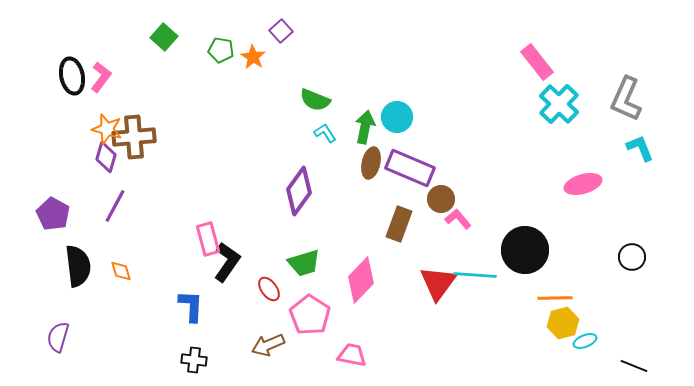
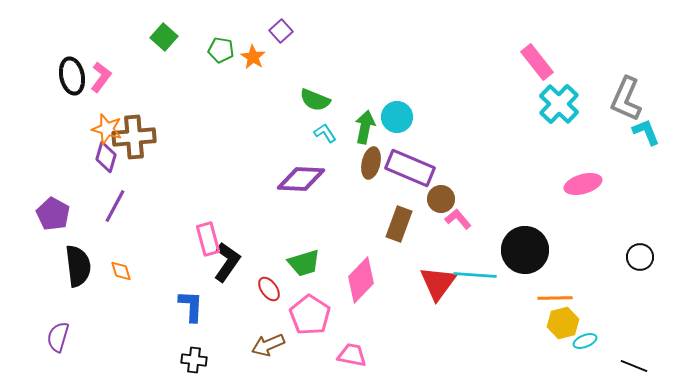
cyan L-shape at (640, 148): moved 6 px right, 16 px up
purple diamond at (299, 191): moved 2 px right, 12 px up; rotated 57 degrees clockwise
black circle at (632, 257): moved 8 px right
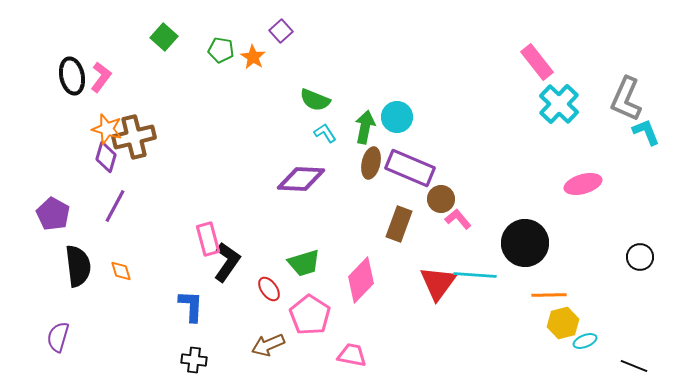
brown cross at (134, 137): rotated 9 degrees counterclockwise
black circle at (525, 250): moved 7 px up
orange line at (555, 298): moved 6 px left, 3 px up
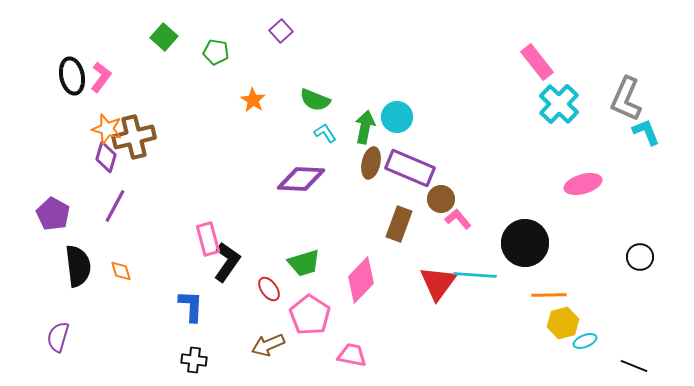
green pentagon at (221, 50): moved 5 px left, 2 px down
orange star at (253, 57): moved 43 px down
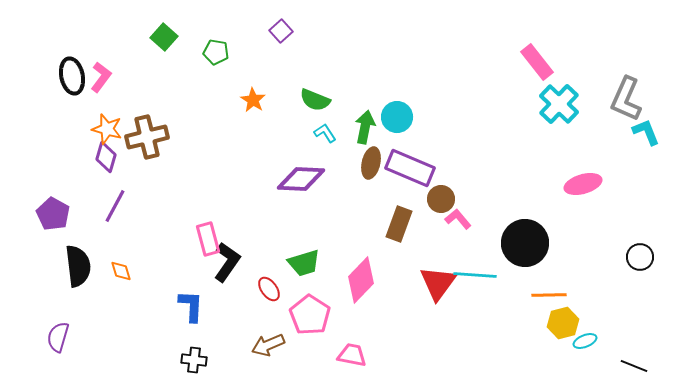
brown cross at (134, 137): moved 13 px right
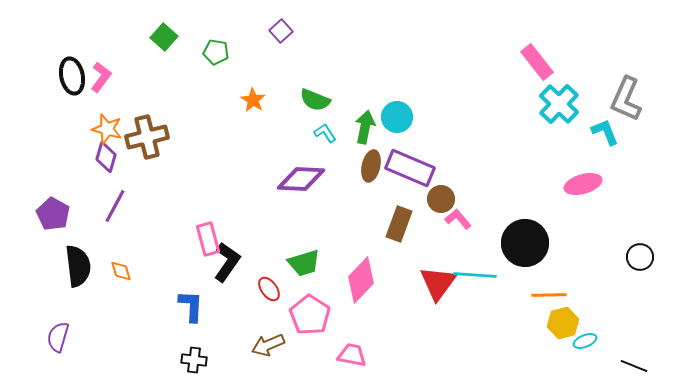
cyan L-shape at (646, 132): moved 41 px left
brown ellipse at (371, 163): moved 3 px down
